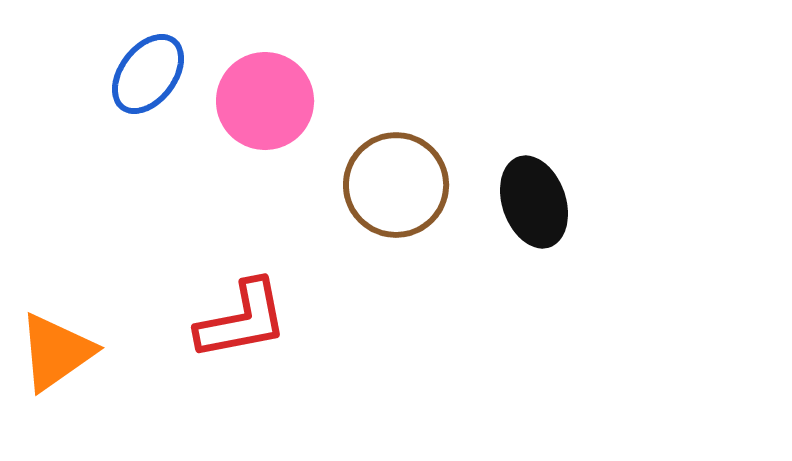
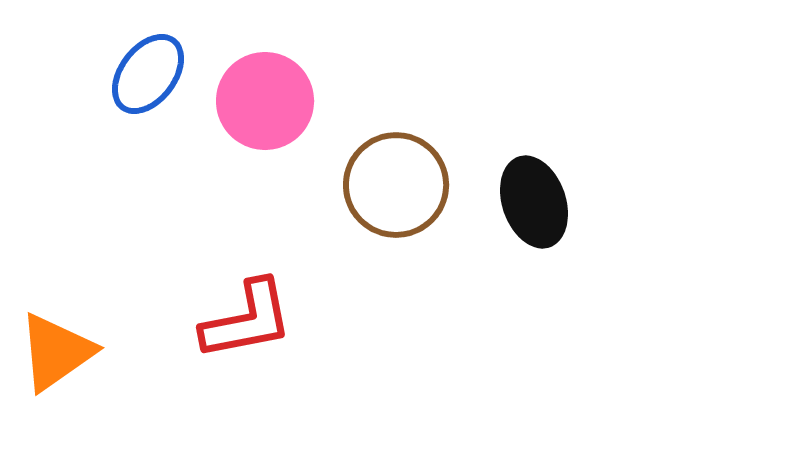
red L-shape: moved 5 px right
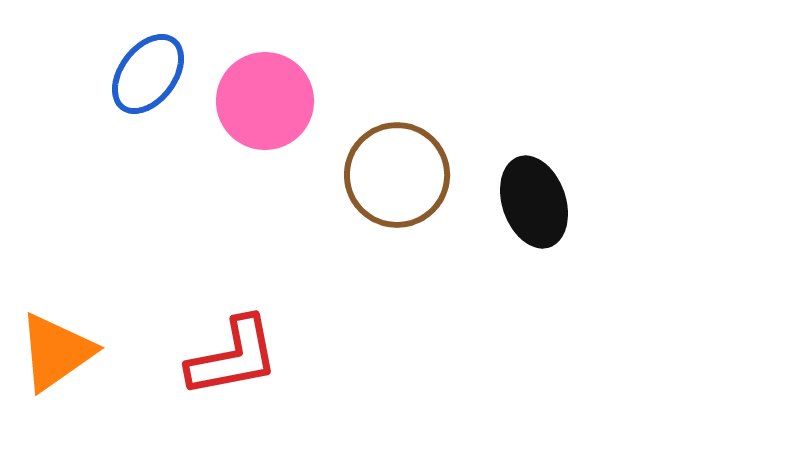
brown circle: moved 1 px right, 10 px up
red L-shape: moved 14 px left, 37 px down
